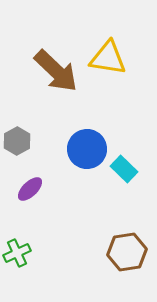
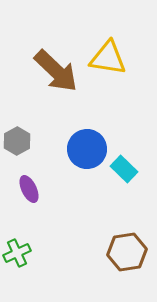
purple ellipse: moved 1 px left; rotated 72 degrees counterclockwise
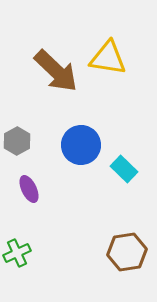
blue circle: moved 6 px left, 4 px up
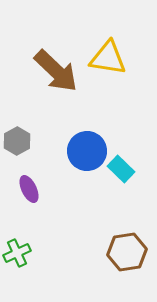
blue circle: moved 6 px right, 6 px down
cyan rectangle: moved 3 px left
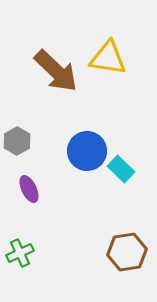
green cross: moved 3 px right
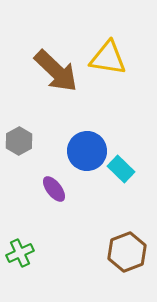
gray hexagon: moved 2 px right
purple ellipse: moved 25 px right; rotated 12 degrees counterclockwise
brown hexagon: rotated 12 degrees counterclockwise
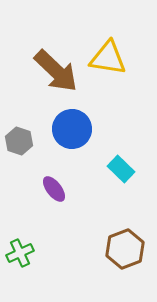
gray hexagon: rotated 12 degrees counterclockwise
blue circle: moved 15 px left, 22 px up
brown hexagon: moved 2 px left, 3 px up
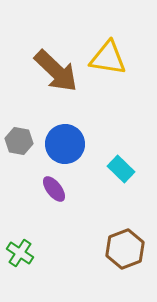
blue circle: moved 7 px left, 15 px down
gray hexagon: rotated 8 degrees counterclockwise
green cross: rotated 32 degrees counterclockwise
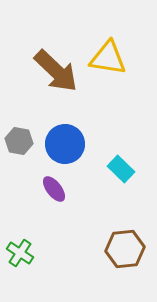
brown hexagon: rotated 15 degrees clockwise
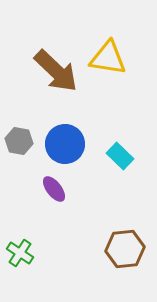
cyan rectangle: moved 1 px left, 13 px up
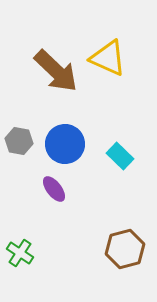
yellow triangle: rotated 15 degrees clockwise
brown hexagon: rotated 9 degrees counterclockwise
